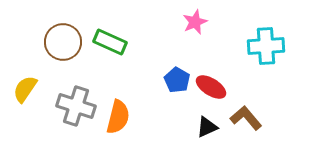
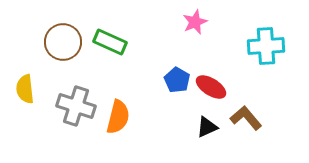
yellow semicircle: rotated 40 degrees counterclockwise
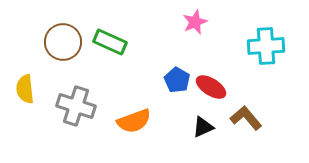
orange semicircle: moved 16 px right, 4 px down; rotated 56 degrees clockwise
black triangle: moved 4 px left
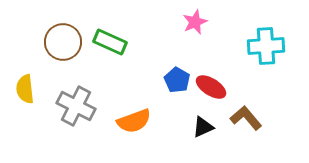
gray cross: rotated 9 degrees clockwise
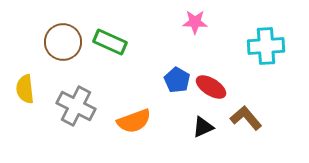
pink star: rotated 25 degrees clockwise
